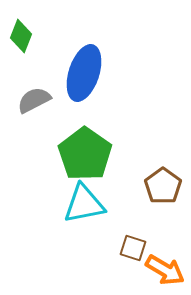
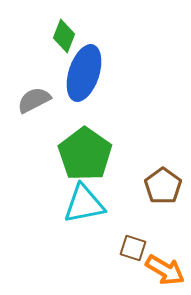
green diamond: moved 43 px right
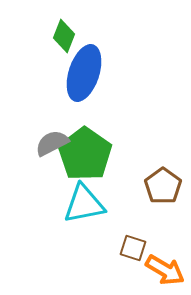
gray semicircle: moved 18 px right, 43 px down
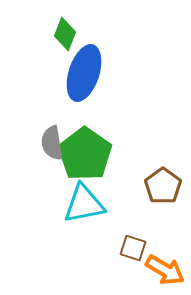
green diamond: moved 1 px right, 2 px up
gray semicircle: rotated 72 degrees counterclockwise
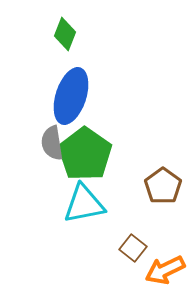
blue ellipse: moved 13 px left, 23 px down
brown square: rotated 20 degrees clockwise
orange arrow: rotated 123 degrees clockwise
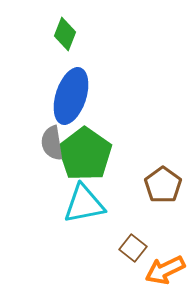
brown pentagon: moved 1 px up
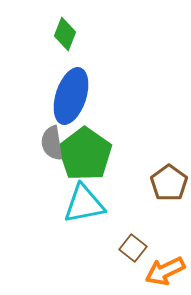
brown pentagon: moved 6 px right, 2 px up
orange arrow: moved 1 px down
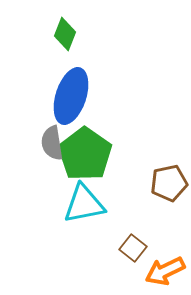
brown pentagon: rotated 24 degrees clockwise
